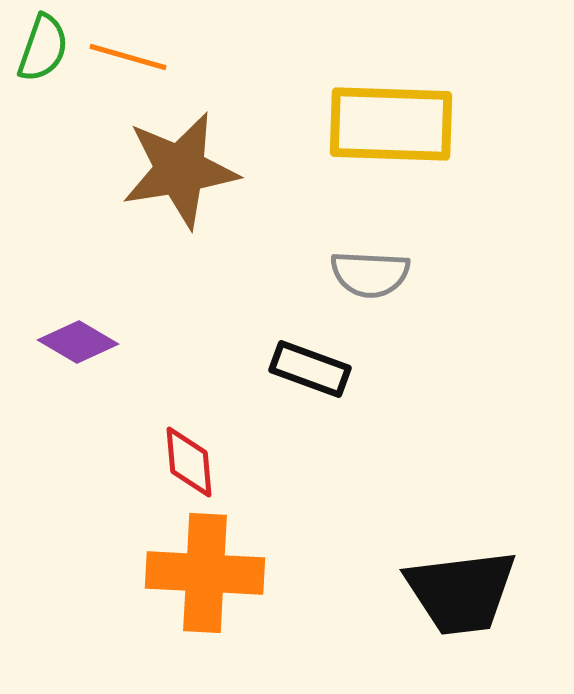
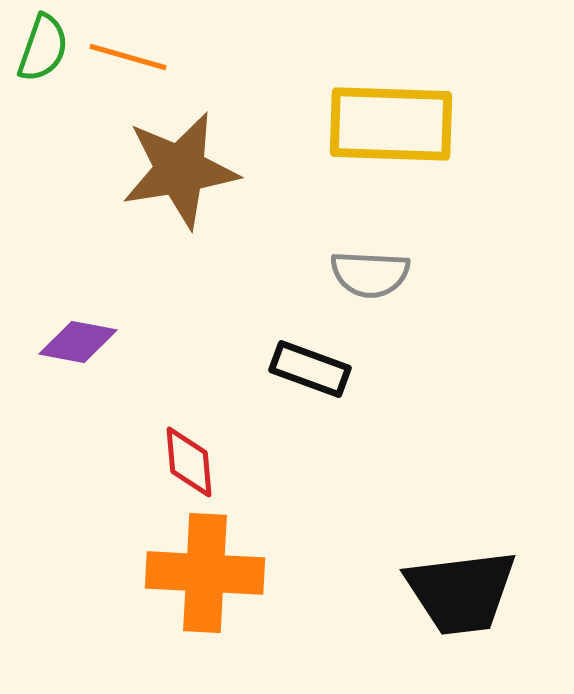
purple diamond: rotated 20 degrees counterclockwise
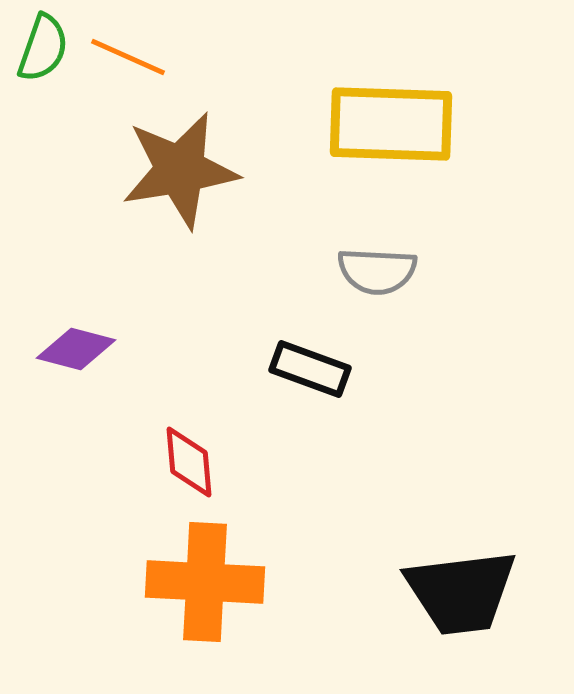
orange line: rotated 8 degrees clockwise
gray semicircle: moved 7 px right, 3 px up
purple diamond: moved 2 px left, 7 px down; rotated 4 degrees clockwise
orange cross: moved 9 px down
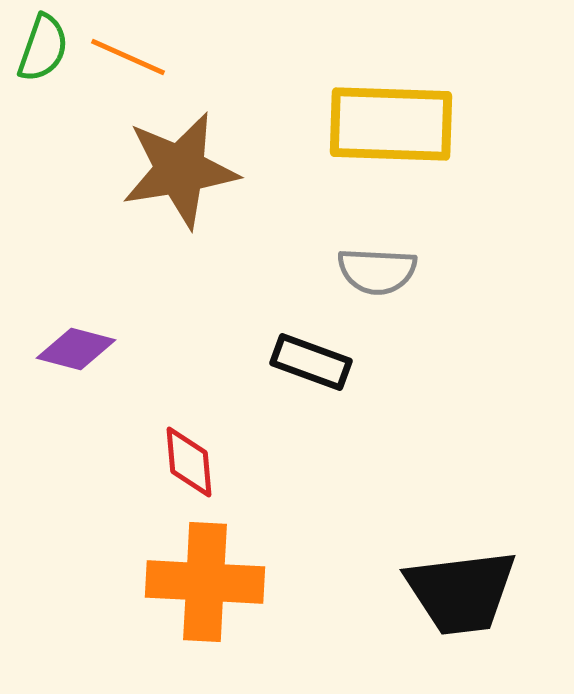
black rectangle: moved 1 px right, 7 px up
